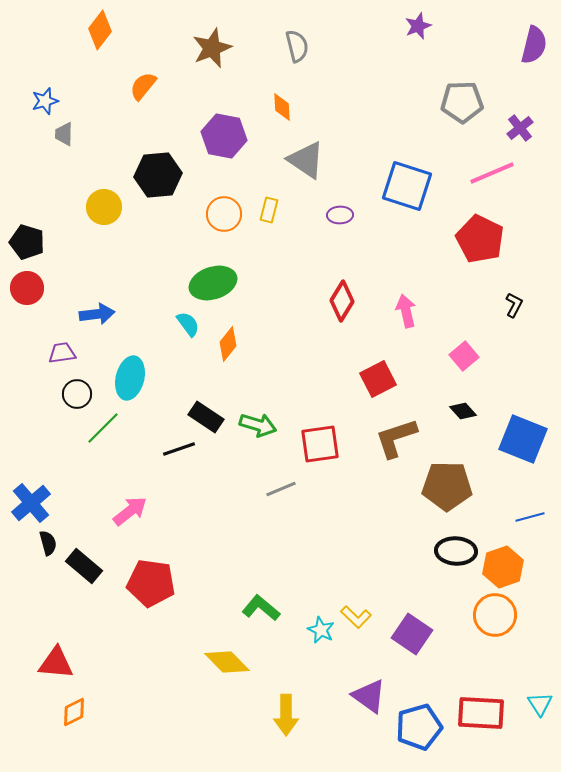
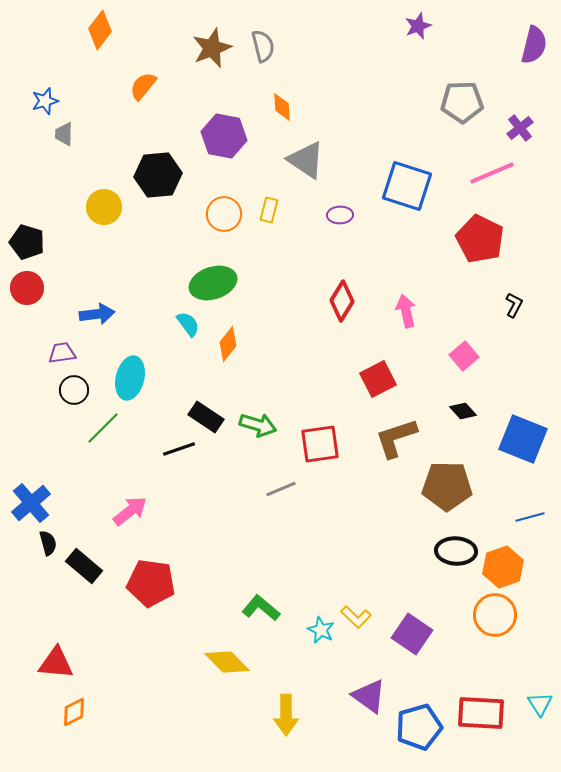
gray semicircle at (297, 46): moved 34 px left
black circle at (77, 394): moved 3 px left, 4 px up
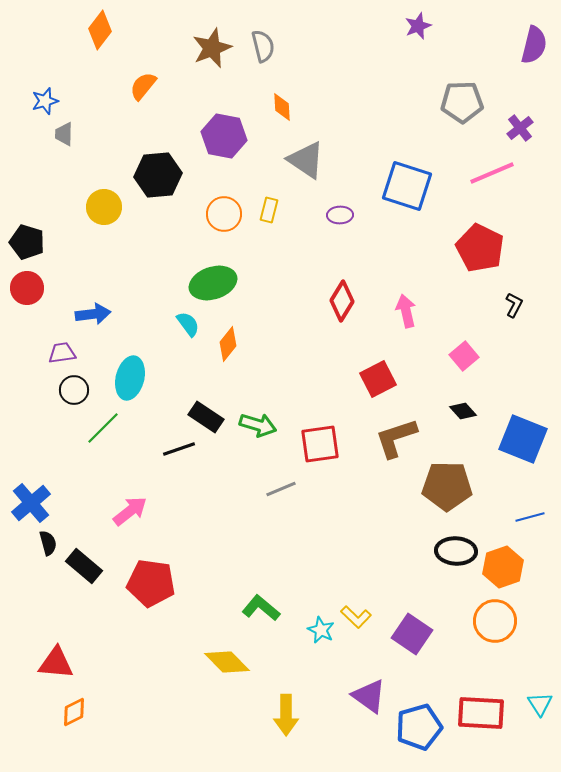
red pentagon at (480, 239): moved 9 px down
blue arrow at (97, 314): moved 4 px left
orange circle at (495, 615): moved 6 px down
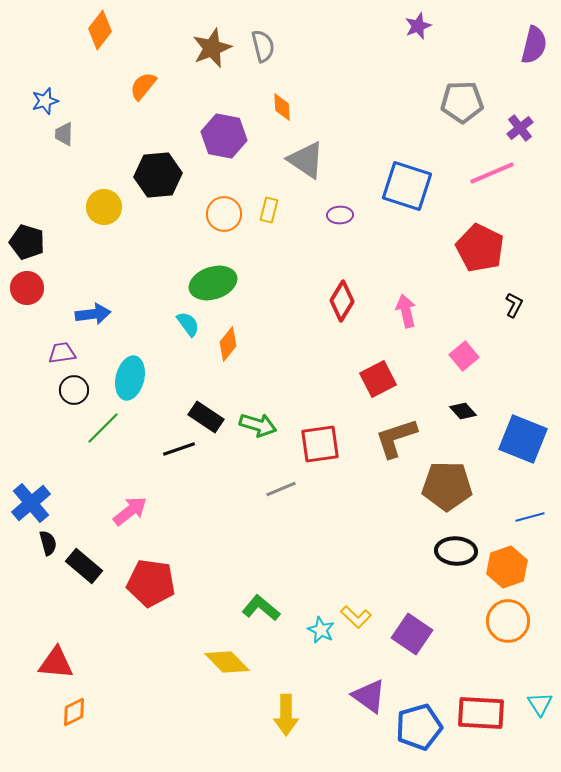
orange hexagon at (503, 567): moved 4 px right
orange circle at (495, 621): moved 13 px right
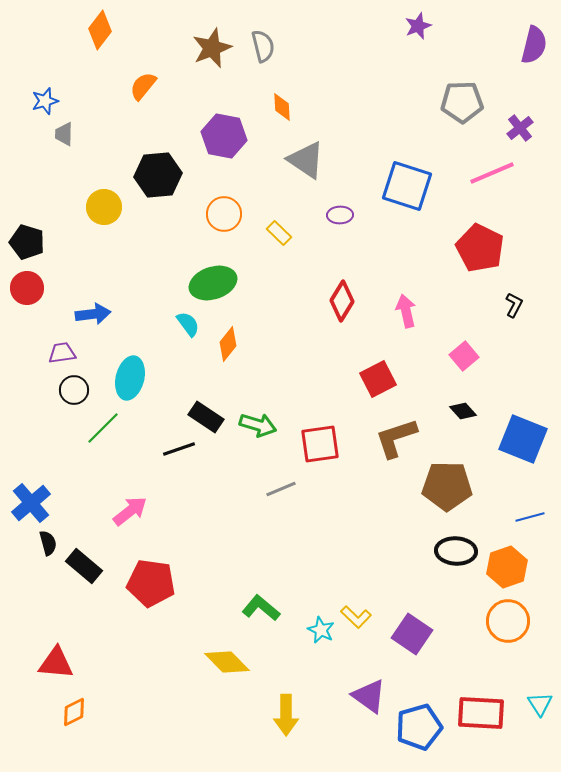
yellow rectangle at (269, 210): moved 10 px right, 23 px down; rotated 60 degrees counterclockwise
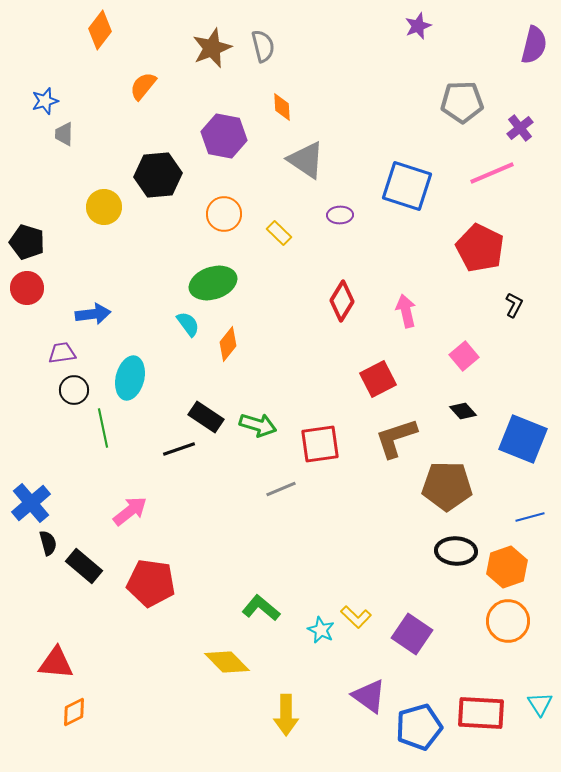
green line at (103, 428): rotated 57 degrees counterclockwise
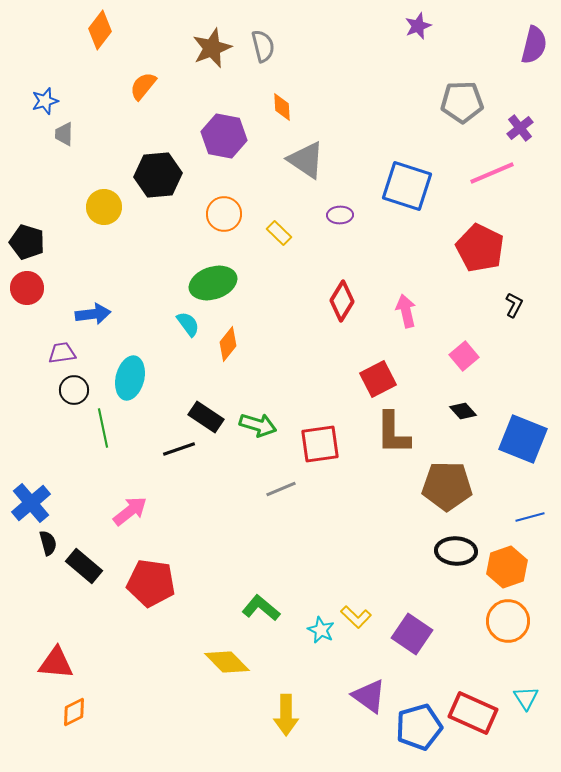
brown L-shape at (396, 438): moved 3 px left, 5 px up; rotated 72 degrees counterclockwise
cyan triangle at (540, 704): moved 14 px left, 6 px up
red rectangle at (481, 713): moved 8 px left; rotated 21 degrees clockwise
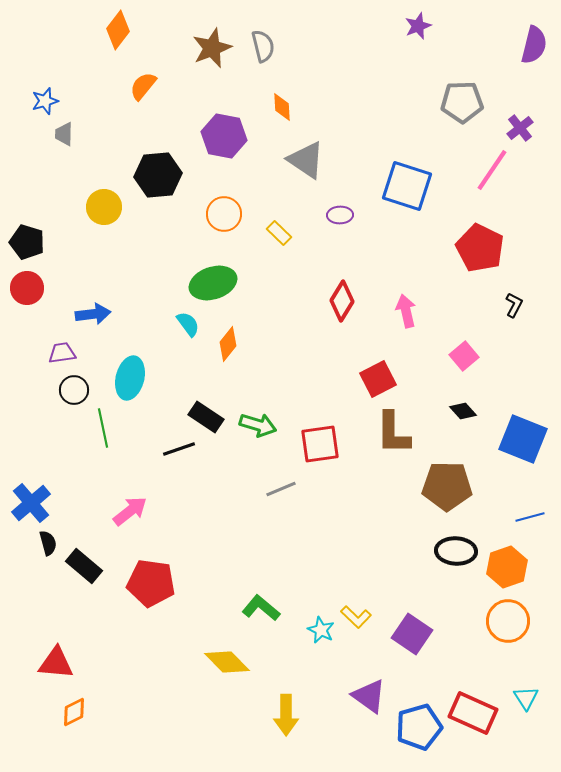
orange diamond at (100, 30): moved 18 px right
pink line at (492, 173): moved 3 px up; rotated 33 degrees counterclockwise
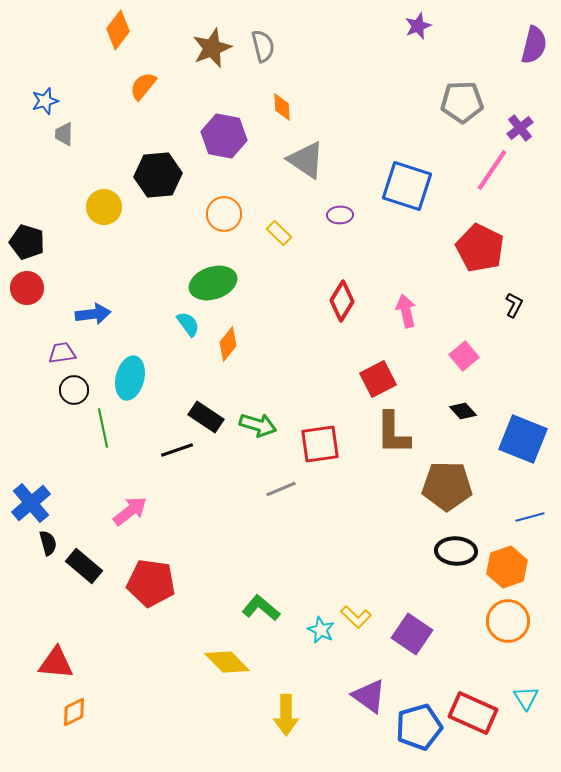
black line at (179, 449): moved 2 px left, 1 px down
